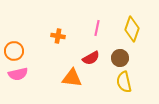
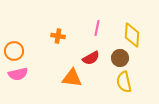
yellow diamond: moved 6 px down; rotated 15 degrees counterclockwise
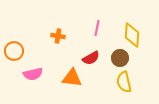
pink semicircle: moved 15 px right
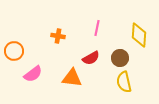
yellow diamond: moved 7 px right
pink semicircle: rotated 24 degrees counterclockwise
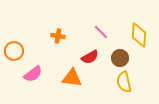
pink line: moved 4 px right, 4 px down; rotated 56 degrees counterclockwise
red semicircle: moved 1 px left, 1 px up
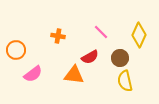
yellow diamond: rotated 20 degrees clockwise
orange circle: moved 2 px right, 1 px up
orange triangle: moved 2 px right, 3 px up
yellow semicircle: moved 1 px right, 1 px up
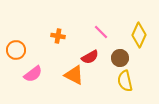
orange triangle: rotated 20 degrees clockwise
